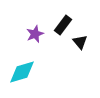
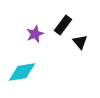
cyan diamond: rotated 8 degrees clockwise
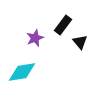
purple star: moved 4 px down
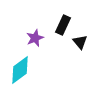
black rectangle: rotated 12 degrees counterclockwise
cyan diamond: moved 2 px left, 2 px up; rotated 28 degrees counterclockwise
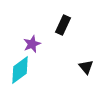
purple star: moved 3 px left, 6 px down
black triangle: moved 6 px right, 25 px down
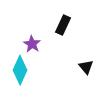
purple star: rotated 18 degrees counterclockwise
cyan diamond: rotated 28 degrees counterclockwise
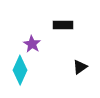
black rectangle: rotated 66 degrees clockwise
black triangle: moved 6 px left; rotated 35 degrees clockwise
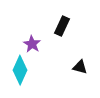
black rectangle: moved 1 px left, 1 px down; rotated 66 degrees counterclockwise
black triangle: rotated 49 degrees clockwise
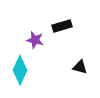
black rectangle: rotated 48 degrees clockwise
purple star: moved 3 px right, 4 px up; rotated 18 degrees counterclockwise
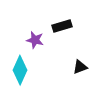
black triangle: rotated 35 degrees counterclockwise
